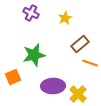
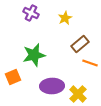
purple ellipse: moved 1 px left
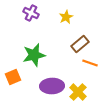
yellow star: moved 1 px right, 1 px up
yellow cross: moved 2 px up
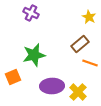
yellow star: moved 23 px right; rotated 16 degrees counterclockwise
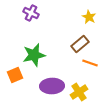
orange square: moved 2 px right, 2 px up
yellow cross: moved 1 px right; rotated 12 degrees clockwise
